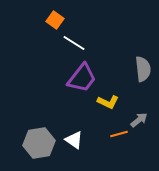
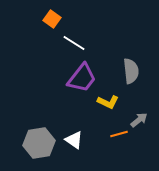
orange square: moved 3 px left, 1 px up
gray semicircle: moved 12 px left, 2 px down
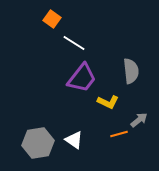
gray hexagon: moved 1 px left
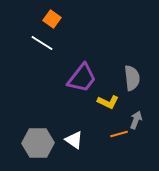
white line: moved 32 px left
gray semicircle: moved 1 px right, 7 px down
gray arrow: moved 3 px left; rotated 30 degrees counterclockwise
gray hexagon: rotated 8 degrees clockwise
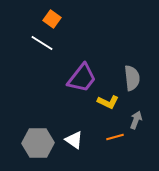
orange line: moved 4 px left, 3 px down
